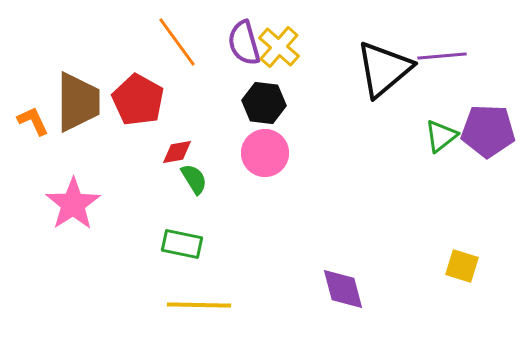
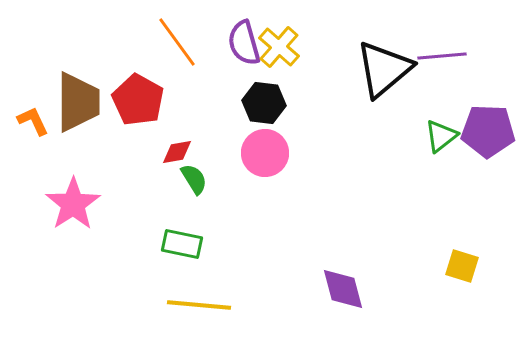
yellow line: rotated 4 degrees clockwise
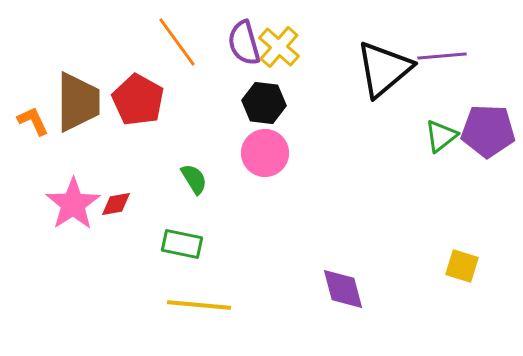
red diamond: moved 61 px left, 52 px down
